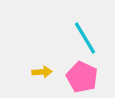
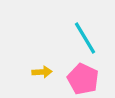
pink pentagon: moved 1 px right, 2 px down
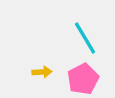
pink pentagon: rotated 20 degrees clockwise
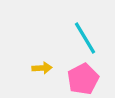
yellow arrow: moved 4 px up
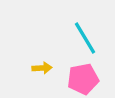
pink pentagon: rotated 16 degrees clockwise
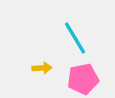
cyan line: moved 10 px left
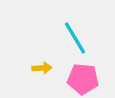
pink pentagon: rotated 16 degrees clockwise
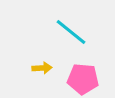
cyan line: moved 4 px left, 6 px up; rotated 20 degrees counterclockwise
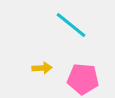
cyan line: moved 7 px up
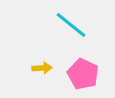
pink pentagon: moved 5 px up; rotated 20 degrees clockwise
